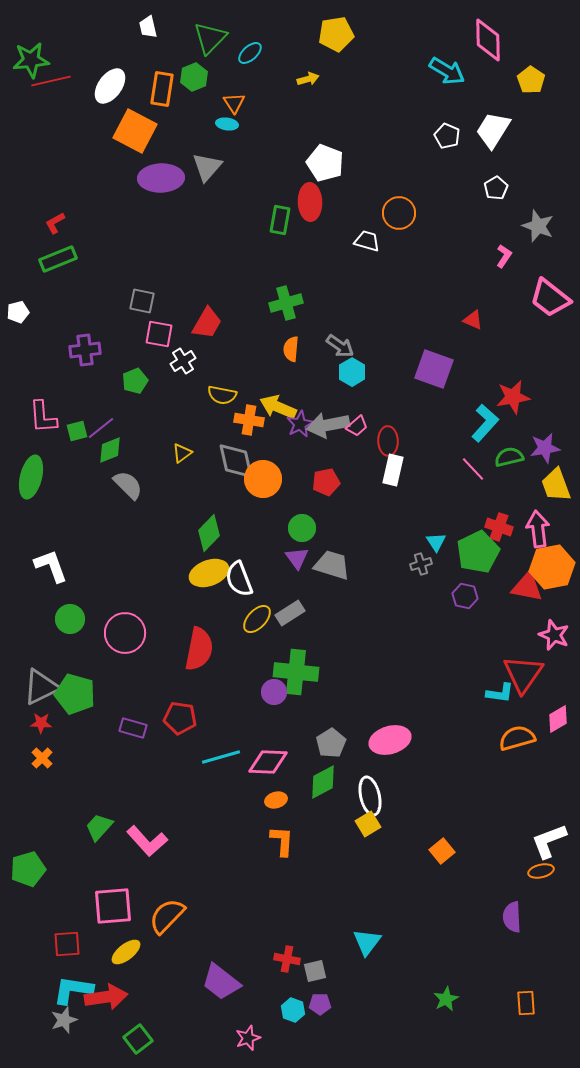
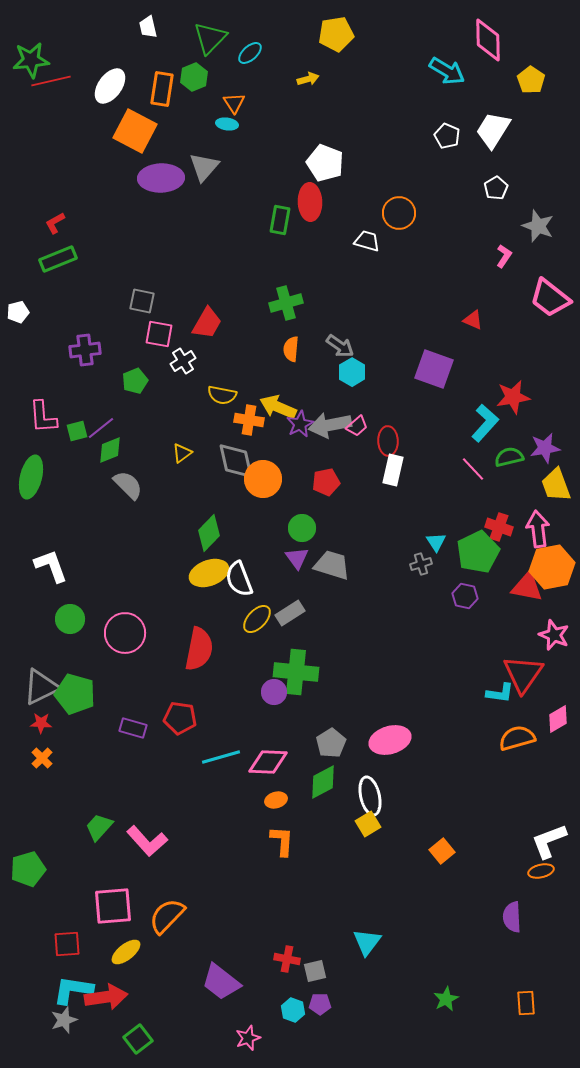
gray triangle at (207, 167): moved 3 px left
gray arrow at (328, 425): moved 2 px right
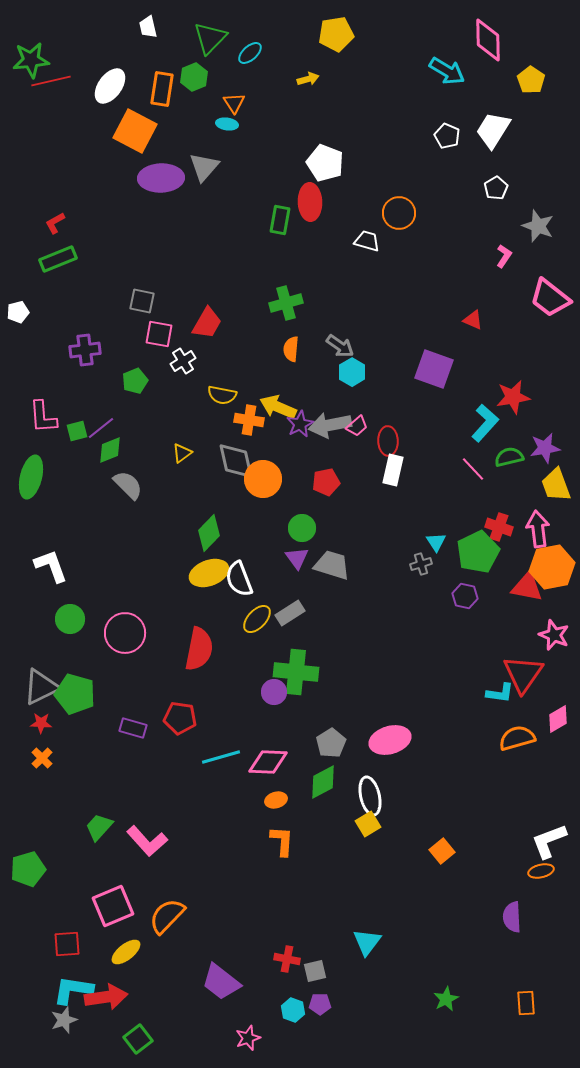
pink square at (113, 906): rotated 18 degrees counterclockwise
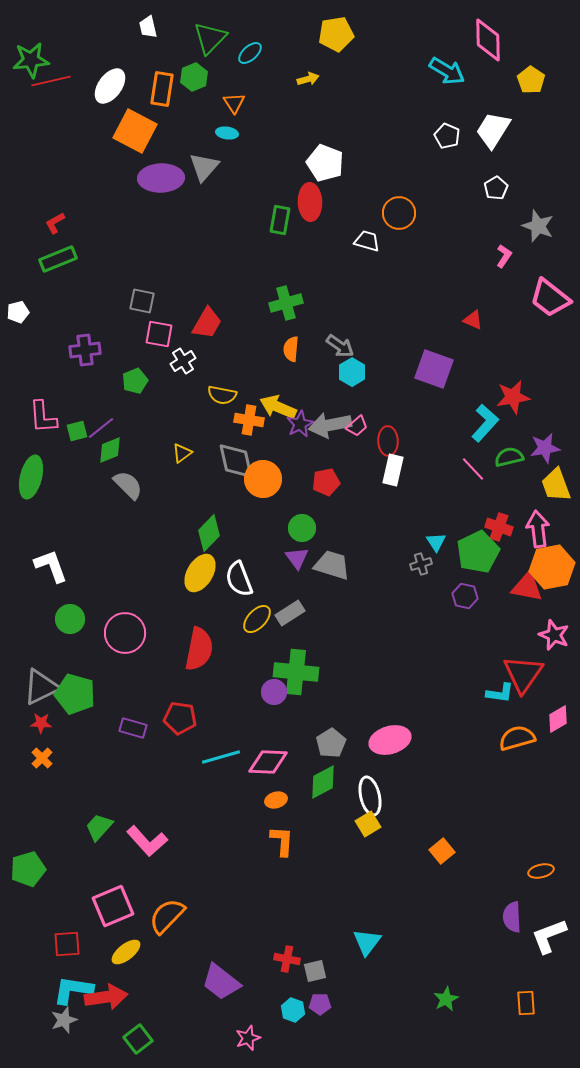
cyan ellipse at (227, 124): moved 9 px down
yellow ellipse at (209, 573): moved 9 px left; rotated 39 degrees counterclockwise
white L-shape at (549, 841): moved 95 px down
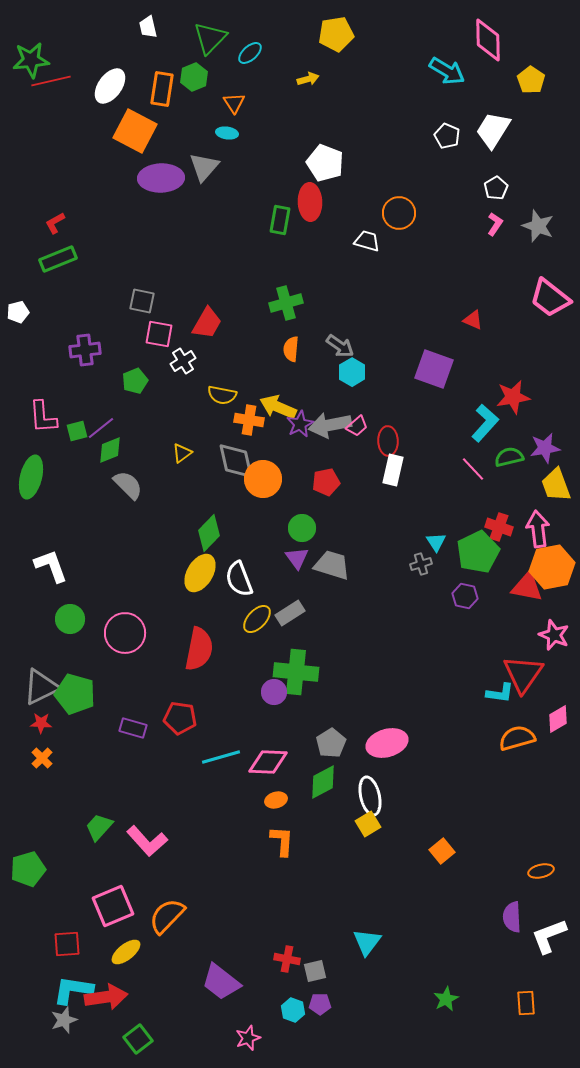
pink L-shape at (504, 256): moved 9 px left, 32 px up
pink ellipse at (390, 740): moved 3 px left, 3 px down
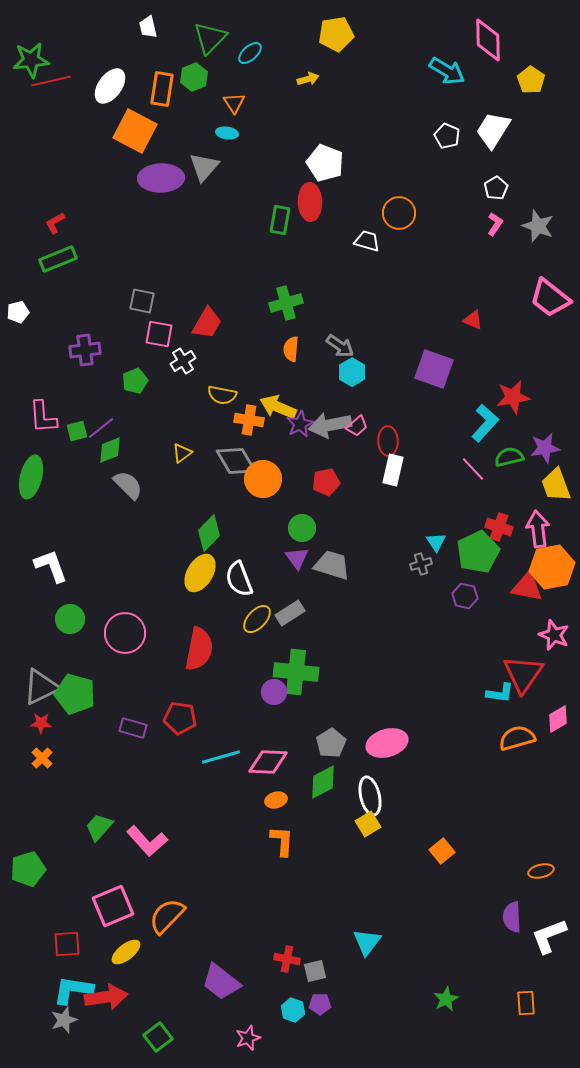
gray diamond at (236, 461): rotated 18 degrees counterclockwise
green square at (138, 1039): moved 20 px right, 2 px up
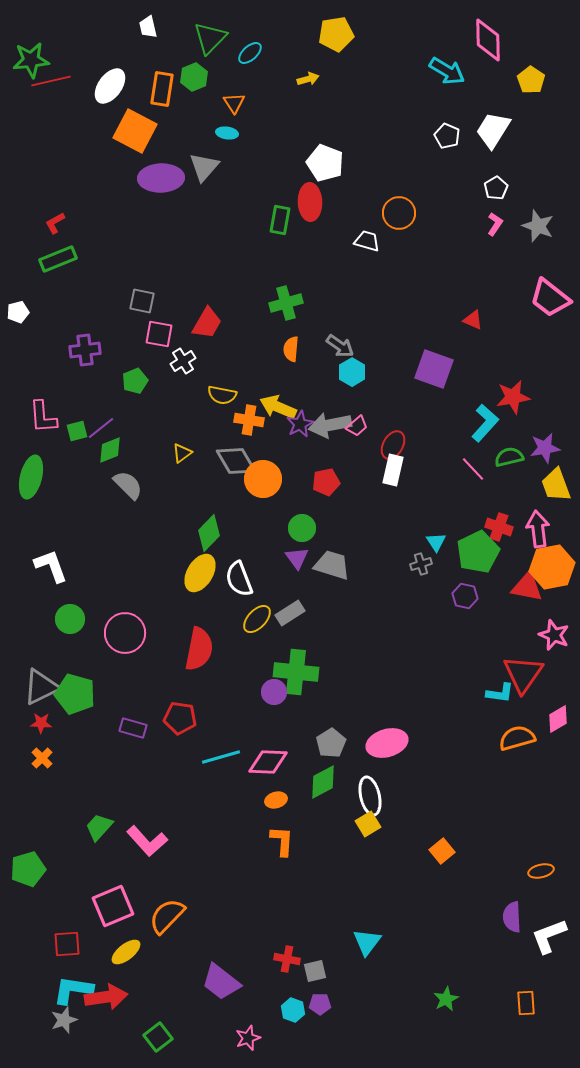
red ellipse at (388, 441): moved 5 px right, 4 px down; rotated 32 degrees clockwise
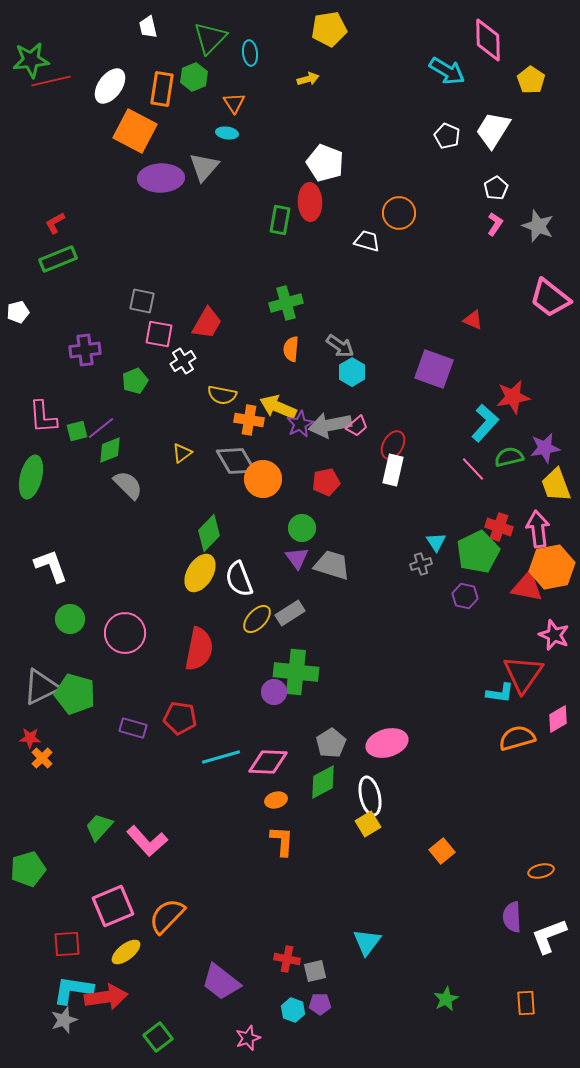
yellow pentagon at (336, 34): moved 7 px left, 5 px up
cyan ellipse at (250, 53): rotated 55 degrees counterclockwise
red star at (41, 723): moved 11 px left, 15 px down
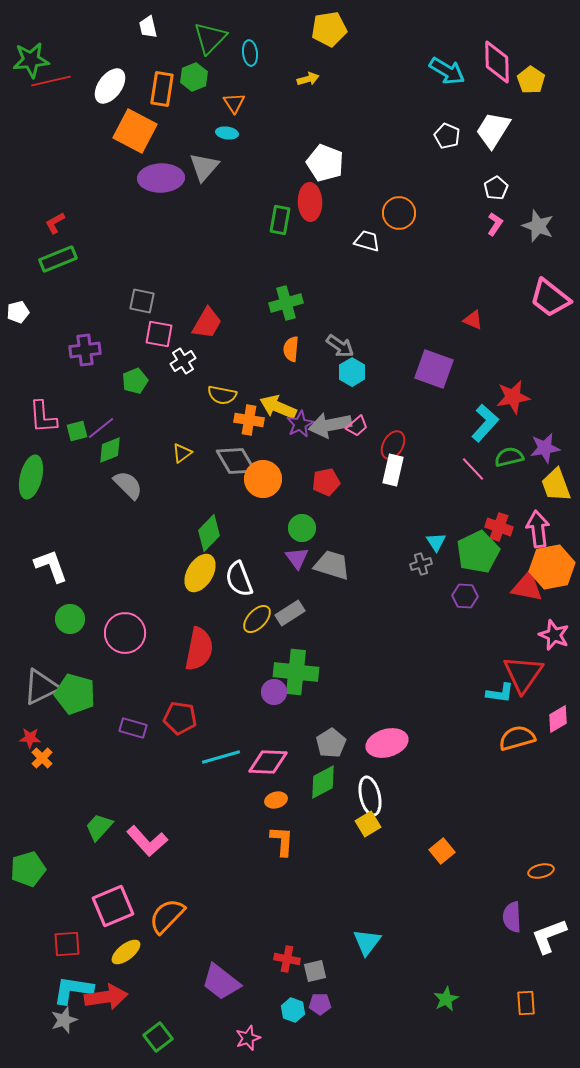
pink diamond at (488, 40): moved 9 px right, 22 px down
purple hexagon at (465, 596): rotated 10 degrees counterclockwise
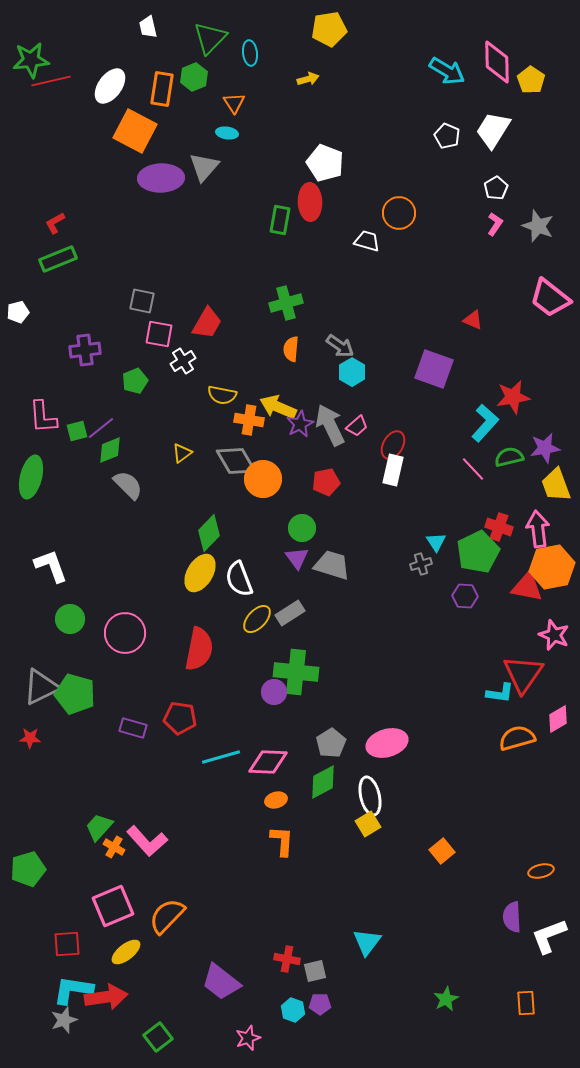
gray arrow at (330, 425): rotated 75 degrees clockwise
orange cross at (42, 758): moved 72 px right, 89 px down; rotated 15 degrees counterclockwise
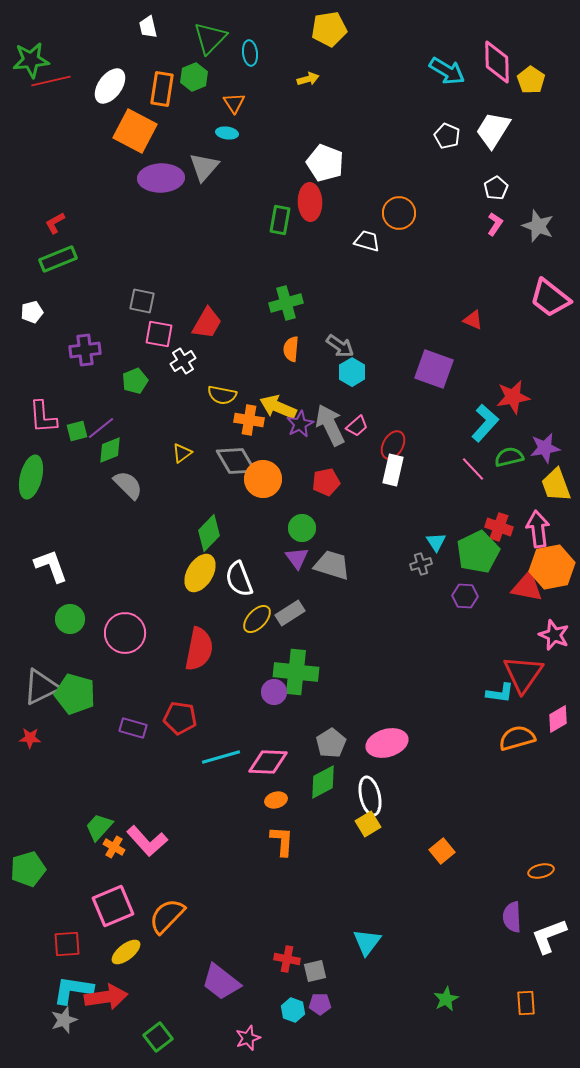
white pentagon at (18, 312): moved 14 px right
